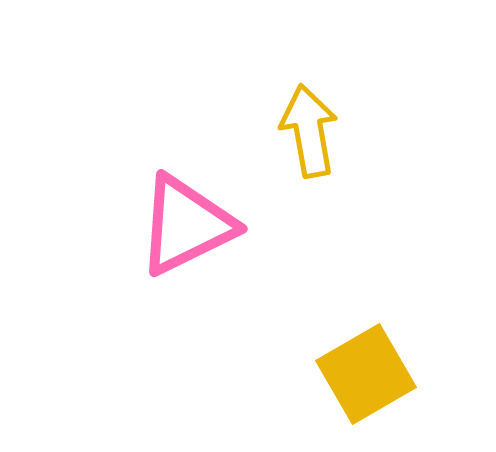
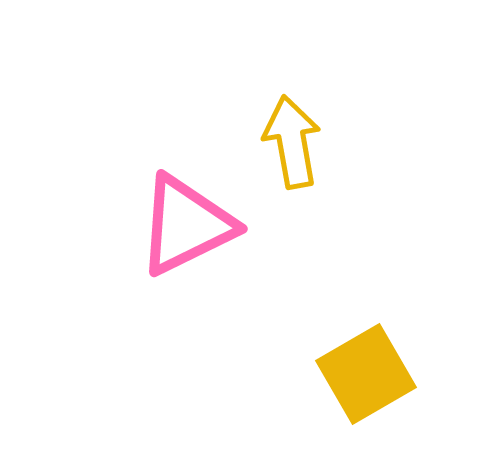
yellow arrow: moved 17 px left, 11 px down
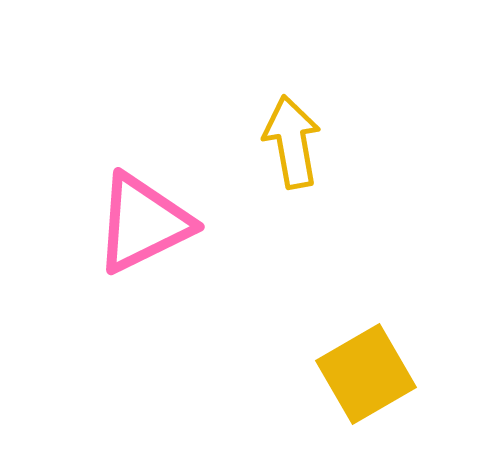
pink triangle: moved 43 px left, 2 px up
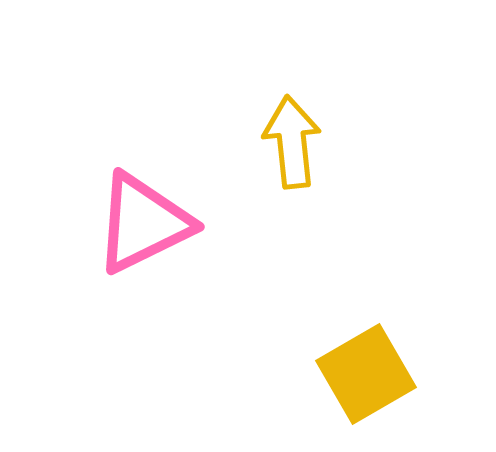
yellow arrow: rotated 4 degrees clockwise
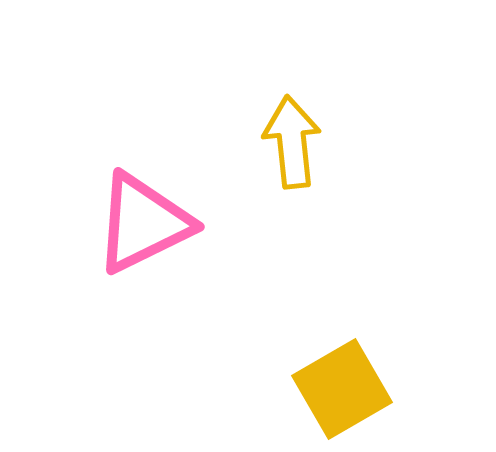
yellow square: moved 24 px left, 15 px down
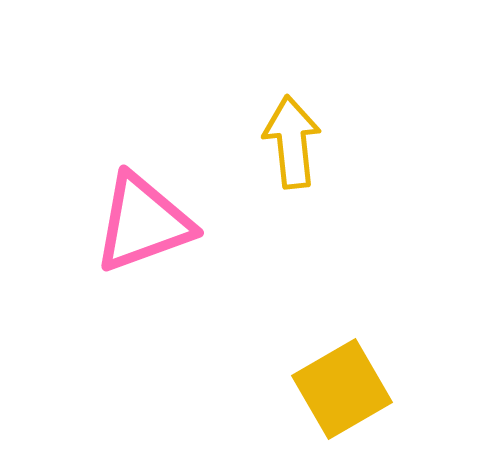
pink triangle: rotated 6 degrees clockwise
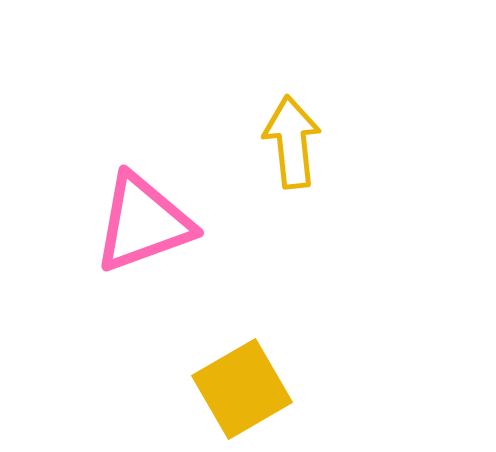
yellow square: moved 100 px left
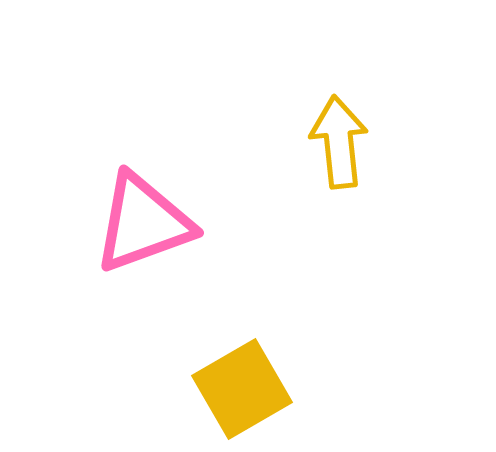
yellow arrow: moved 47 px right
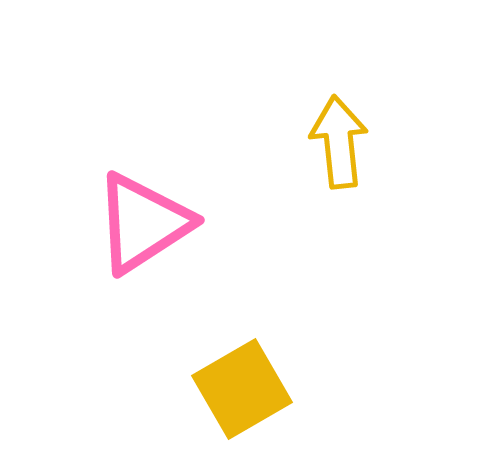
pink triangle: rotated 13 degrees counterclockwise
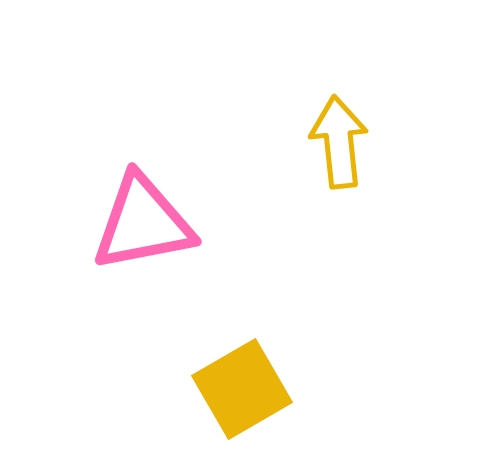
pink triangle: rotated 22 degrees clockwise
